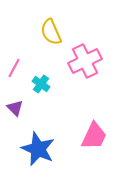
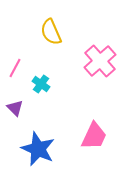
pink cross: moved 15 px right; rotated 16 degrees counterclockwise
pink line: moved 1 px right
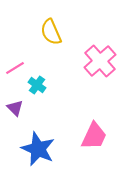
pink line: rotated 30 degrees clockwise
cyan cross: moved 4 px left, 1 px down
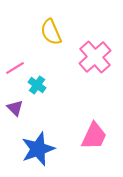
pink cross: moved 5 px left, 4 px up
blue star: rotated 28 degrees clockwise
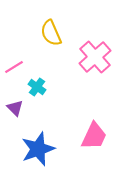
yellow semicircle: moved 1 px down
pink line: moved 1 px left, 1 px up
cyan cross: moved 2 px down
